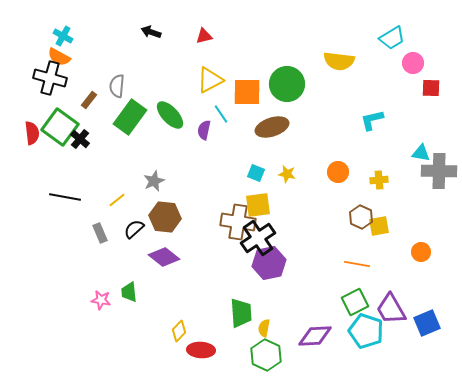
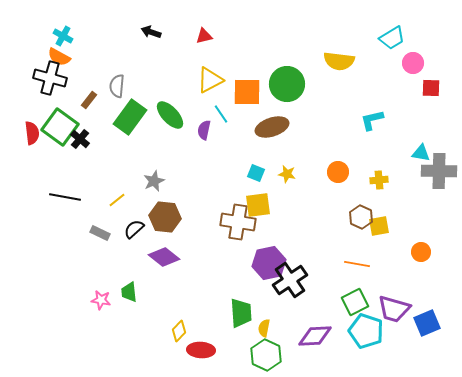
gray rectangle at (100, 233): rotated 42 degrees counterclockwise
black cross at (258, 238): moved 32 px right, 42 px down
purple trapezoid at (391, 309): moved 3 px right; rotated 44 degrees counterclockwise
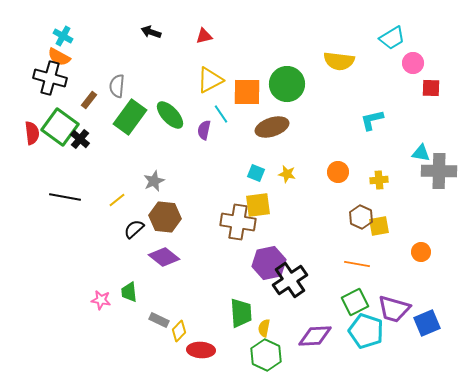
gray rectangle at (100, 233): moved 59 px right, 87 px down
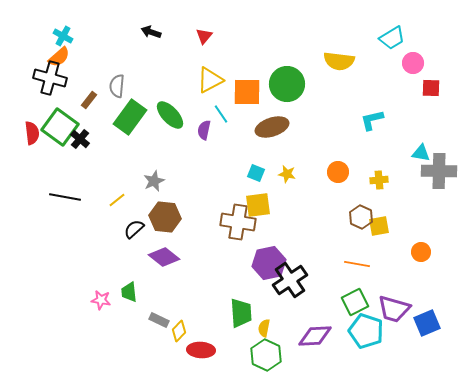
red triangle at (204, 36): rotated 36 degrees counterclockwise
orange semicircle at (59, 57): rotated 70 degrees counterclockwise
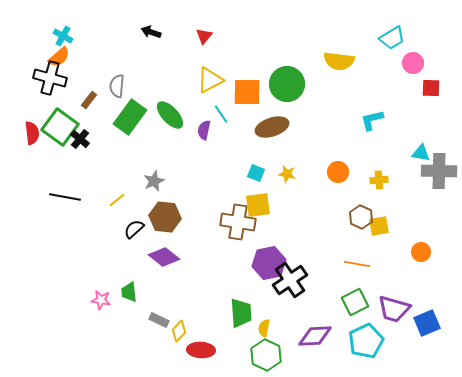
cyan pentagon at (366, 331): moved 10 px down; rotated 28 degrees clockwise
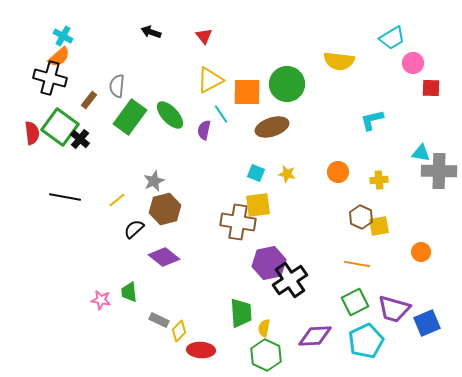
red triangle at (204, 36): rotated 18 degrees counterclockwise
brown hexagon at (165, 217): moved 8 px up; rotated 20 degrees counterclockwise
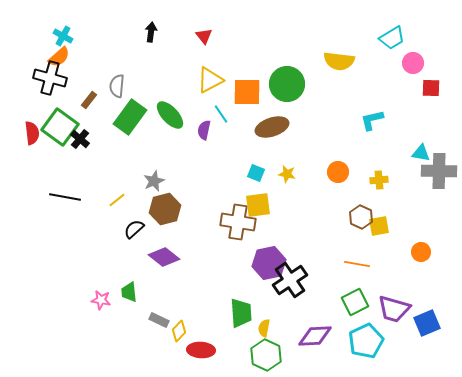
black arrow at (151, 32): rotated 78 degrees clockwise
